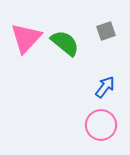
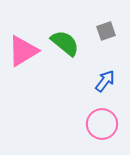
pink triangle: moved 3 px left, 13 px down; rotated 16 degrees clockwise
blue arrow: moved 6 px up
pink circle: moved 1 px right, 1 px up
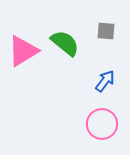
gray square: rotated 24 degrees clockwise
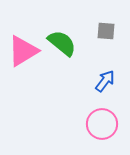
green semicircle: moved 3 px left
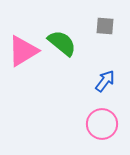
gray square: moved 1 px left, 5 px up
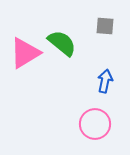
pink triangle: moved 2 px right, 2 px down
blue arrow: rotated 25 degrees counterclockwise
pink circle: moved 7 px left
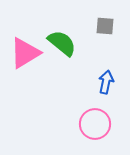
blue arrow: moved 1 px right, 1 px down
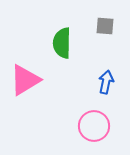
green semicircle: rotated 128 degrees counterclockwise
pink triangle: moved 27 px down
pink circle: moved 1 px left, 2 px down
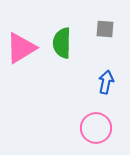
gray square: moved 3 px down
pink triangle: moved 4 px left, 32 px up
pink circle: moved 2 px right, 2 px down
